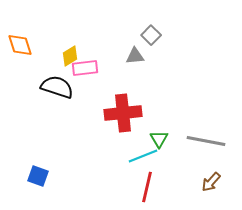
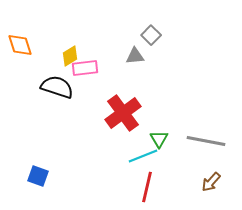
red cross: rotated 30 degrees counterclockwise
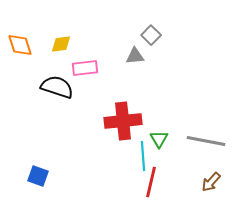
yellow diamond: moved 9 px left, 12 px up; rotated 25 degrees clockwise
red cross: moved 8 px down; rotated 30 degrees clockwise
cyan line: rotated 72 degrees counterclockwise
red line: moved 4 px right, 5 px up
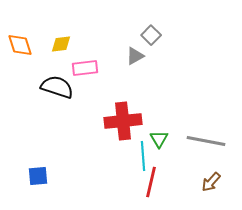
gray triangle: rotated 24 degrees counterclockwise
blue square: rotated 25 degrees counterclockwise
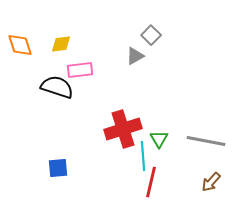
pink rectangle: moved 5 px left, 2 px down
red cross: moved 8 px down; rotated 12 degrees counterclockwise
blue square: moved 20 px right, 8 px up
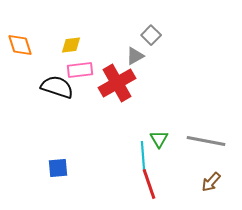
yellow diamond: moved 10 px right, 1 px down
red cross: moved 6 px left, 46 px up; rotated 12 degrees counterclockwise
red line: moved 2 px left, 2 px down; rotated 32 degrees counterclockwise
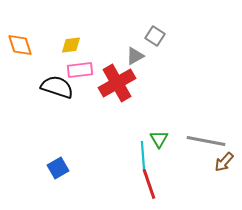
gray square: moved 4 px right, 1 px down; rotated 12 degrees counterclockwise
blue square: rotated 25 degrees counterclockwise
brown arrow: moved 13 px right, 20 px up
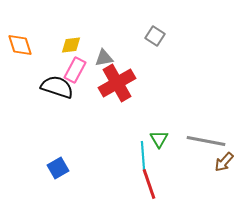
gray triangle: moved 31 px left, 2 px down; rotated 18 degrees clockwise
pink rectangle: moved 5 px left; rotated 55 degrees counterclockwise
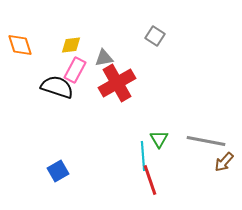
blue square: moved 3 px down
red line: moved 1 px right, 4 px up
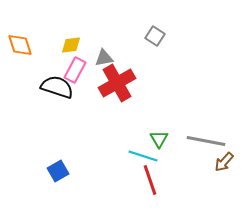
cyan line: rotated 68 degrees counterclockwise
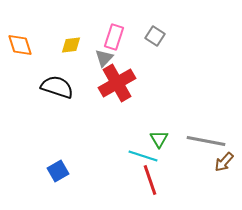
gray triangle: rotated 36 degrees counterclockwise
pink rectangle: moved 39 px right, 33 px up; rotated 10 degrees counterclockwise
